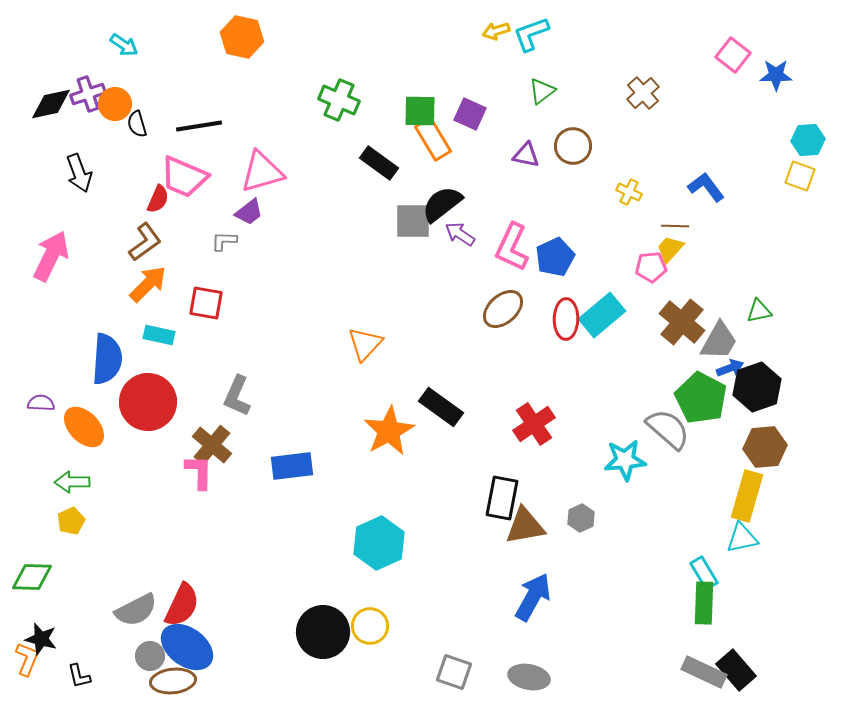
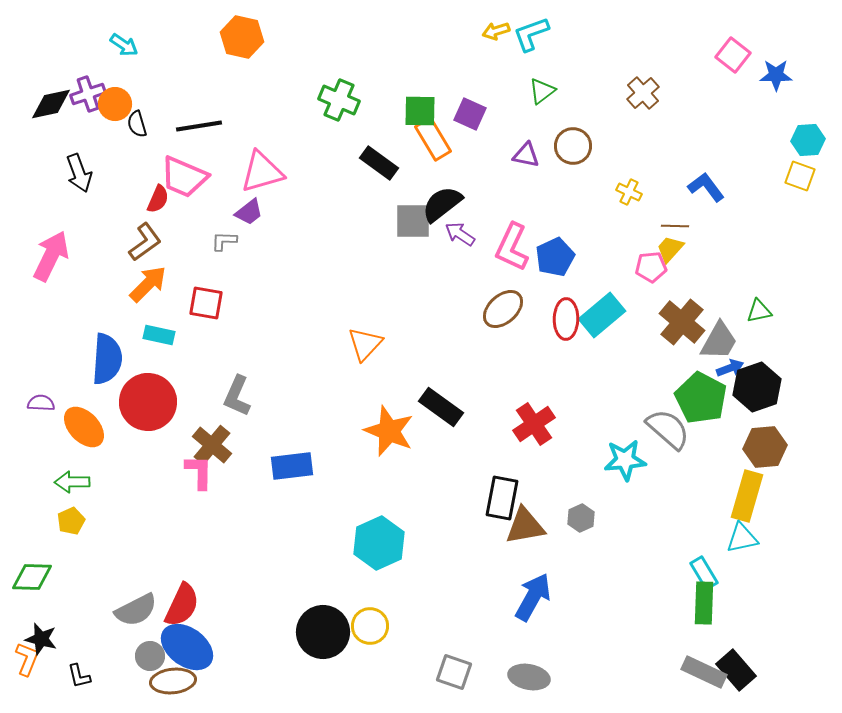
orange star at (389, 431): rotated 21 degrees counterclockwise
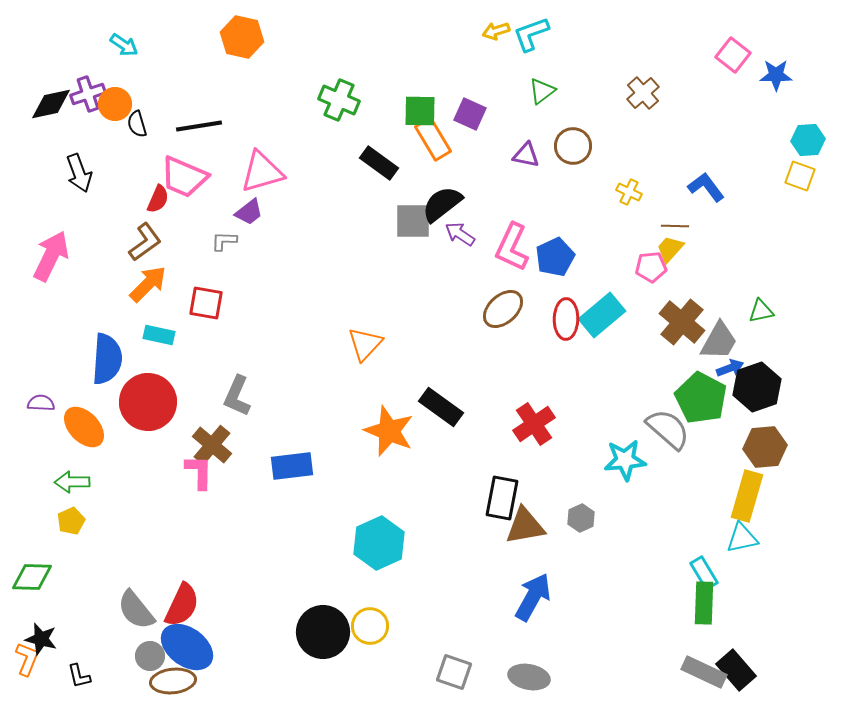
green triangle at (759, 311): moved 2 px right
gray semicircle at (136, 610): rotated 78 degrees clockwise
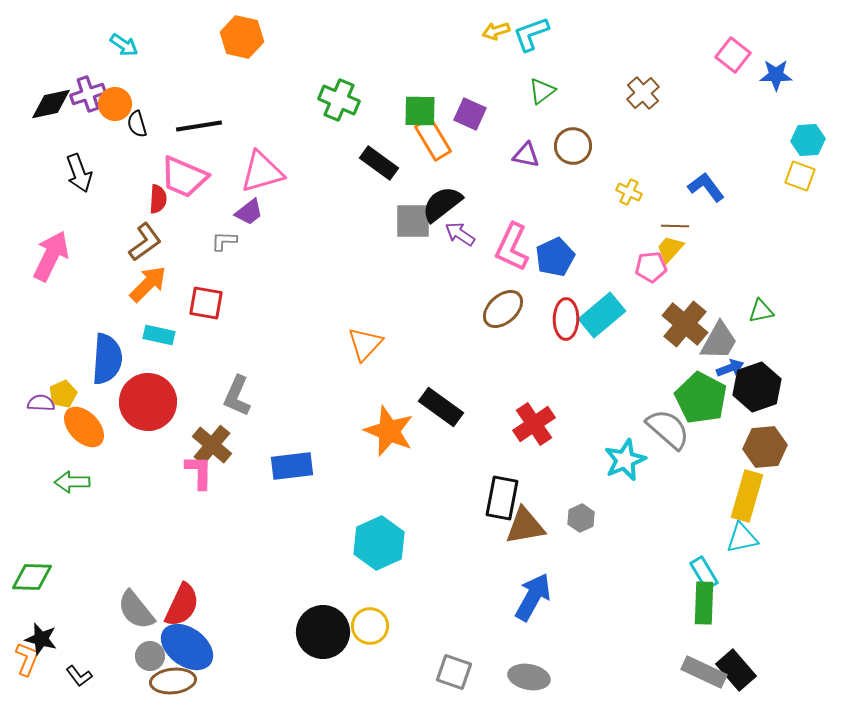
red semicircle at (158, 199): rotated 20 degrees counterclockwise
brown cross at (682, 322): moved 3 px right, 2 px down
cyan star at (625, 460): rotated 18 degrees counterclockwise
yellow pentagon at (71, 521): moved 8 px left, 127 px up
black L-shape at (79, 676): rotated 24 degrees counterclockwise
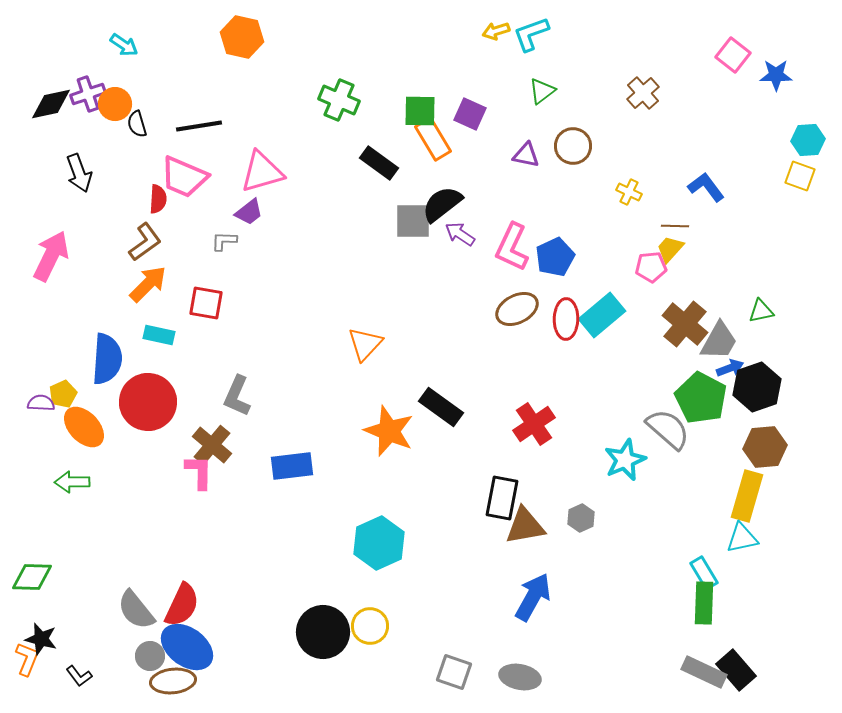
brown ellipse at (503, 309): moved 14 px right; rotated 15 degrees clockwise
gray ellipse at (529, 677): moved 9 px left
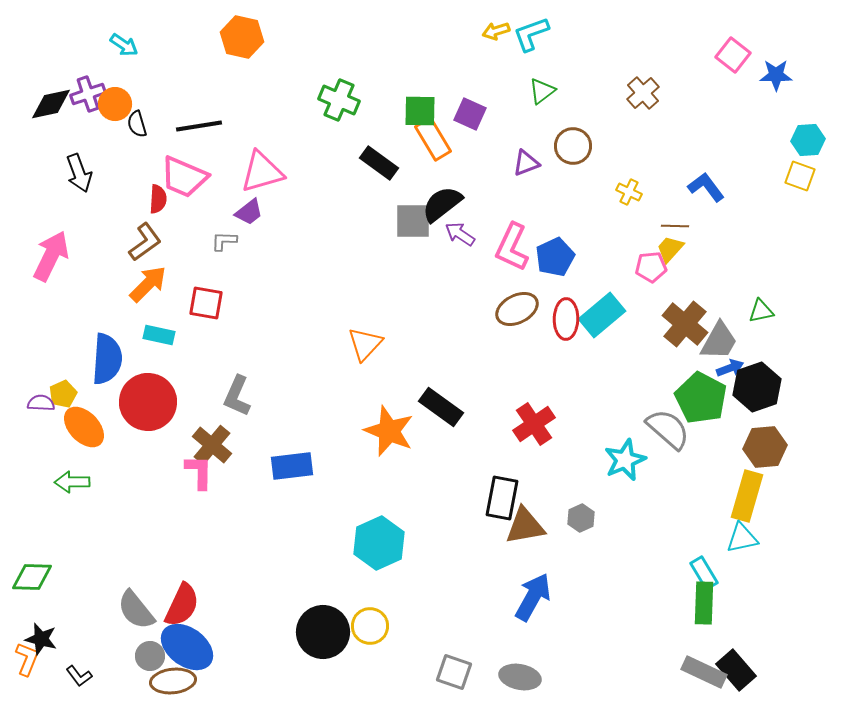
purple triangle at (526, 155): moved 8 px down; rotated 32 degrees counterclockwise
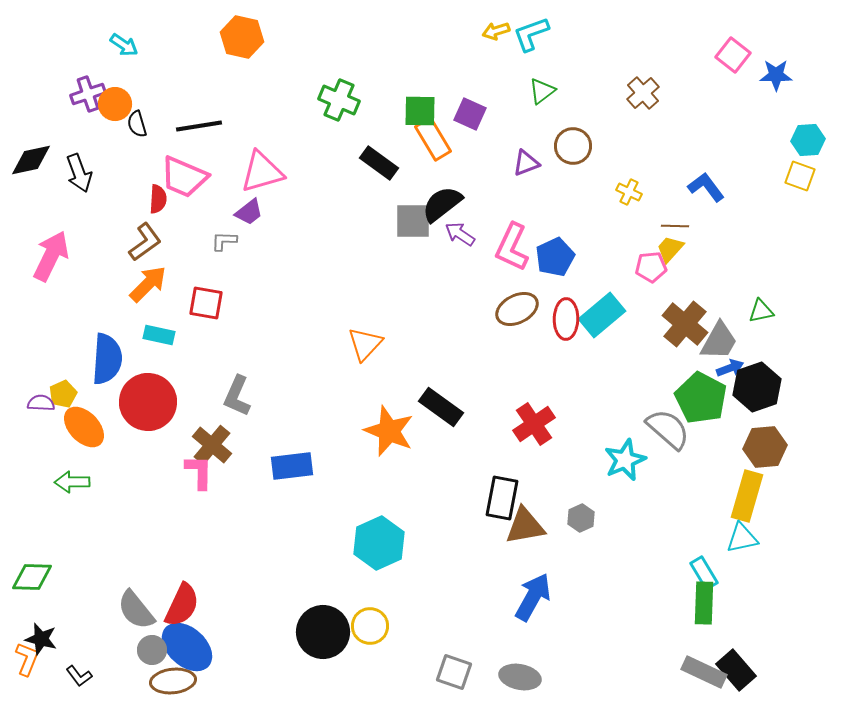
black diamond at (51, 104): moved 20 px left, 56 px down
blue ellipse at (187, 647): rotated 6 degrees clockwise
gray circle at (150, 656): moved 2 px right, 6 px up
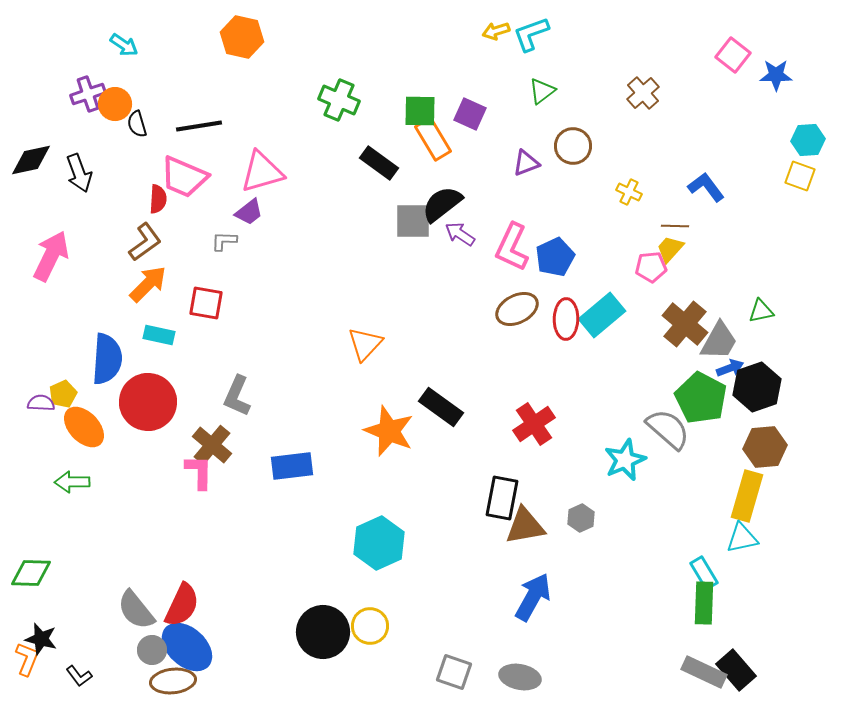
green diamond at (32, 577): moved 1 px left, 4 px up
